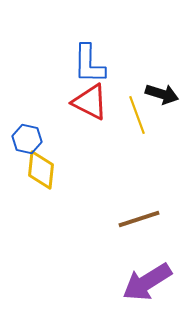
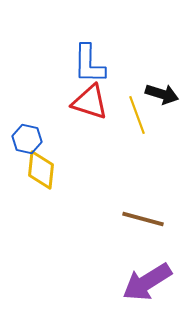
red triangle: rotated 9 degrees counterclockwise
brown line: moved 4 px right; rotated 33 degrees clockwise
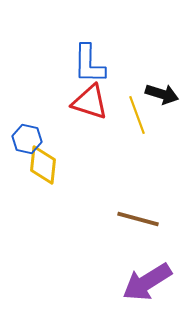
yellow diamond: moved 2 px right, 5 px up
brown line: moved 5 px left
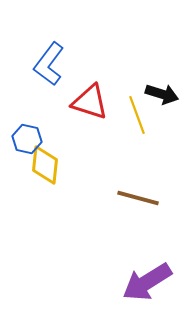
blue L-shape: moved 40 px left; rotated 36 degrees clockwise
yellow diamond: moved 2 px right
brown line: moved 21 px up
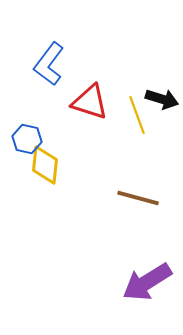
black arrow: moved 5 px down
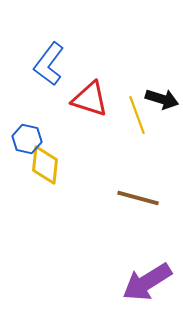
red triangle: moved 3 px up
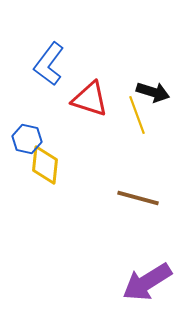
black arrow: moved 9 px left, 7 px up
